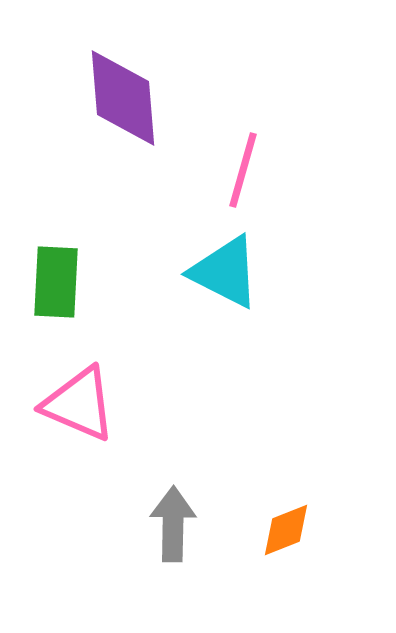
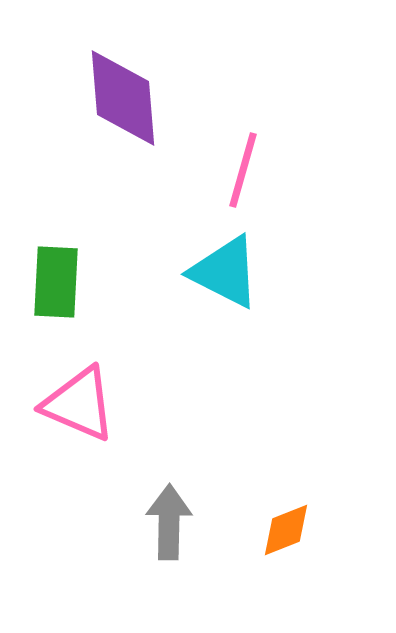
gray arrow: moved 4 px left, 2 px up
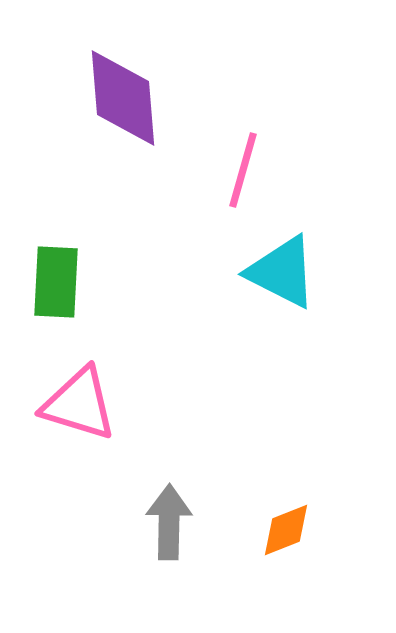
cyan triangle: moved 57 px right
pink triangle: rotated 6 degrees counterclockwise
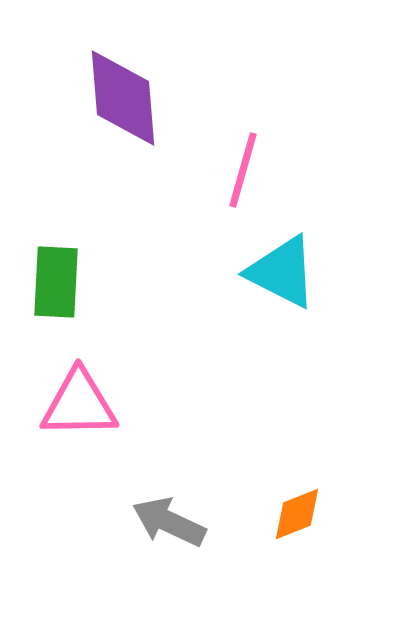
pink triangle: rotated 18 degrees counterclockwise
gray arrow: rotated 66 degrees counterclockwise
orange diamond: moved 11 px right, 16 px up
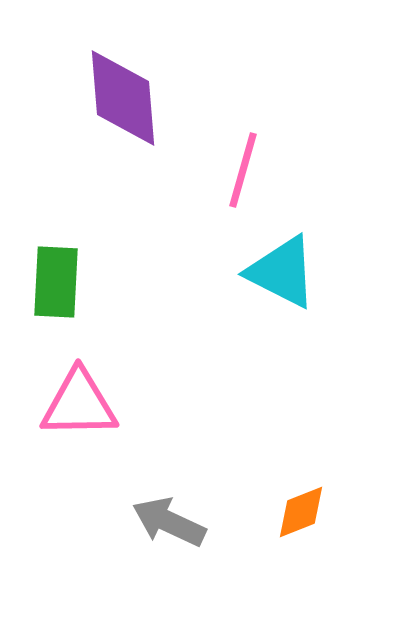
orange diamond: moved 4 px right, 2 px up
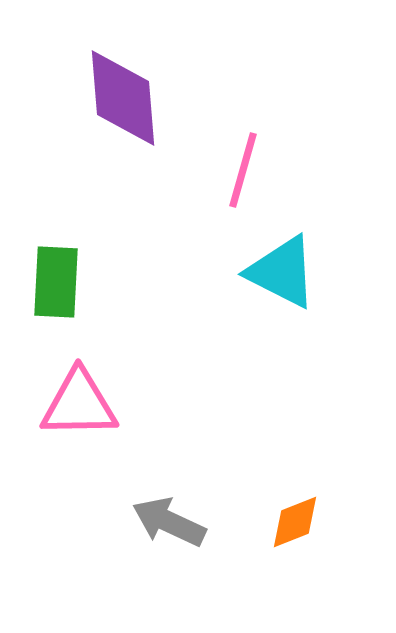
orange diamond: moved 6 px left, 10 px down
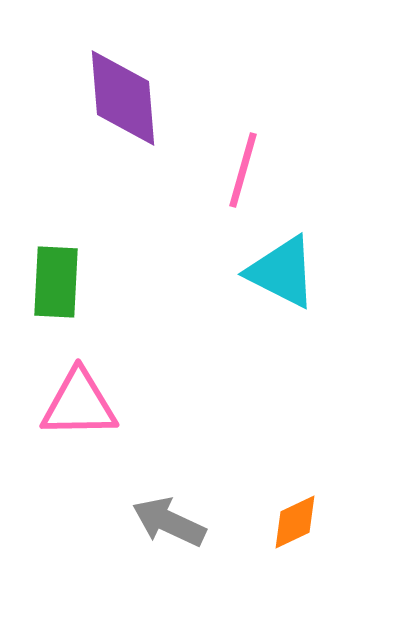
orange diamond: rotated 4 degrees counterclockwise
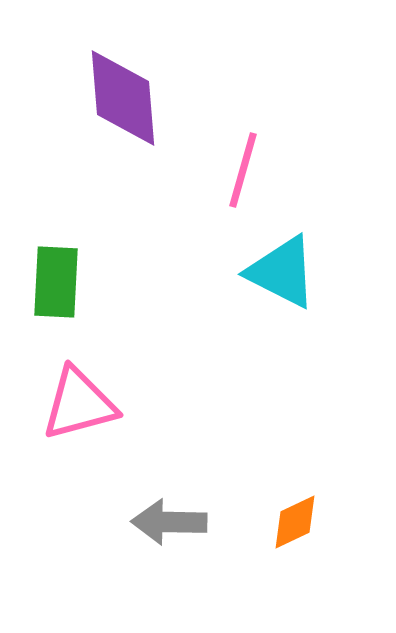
pink triangle: rotated 14 degrees counterclockwise
gray arrow: rotated 24 degrees counterclockwise
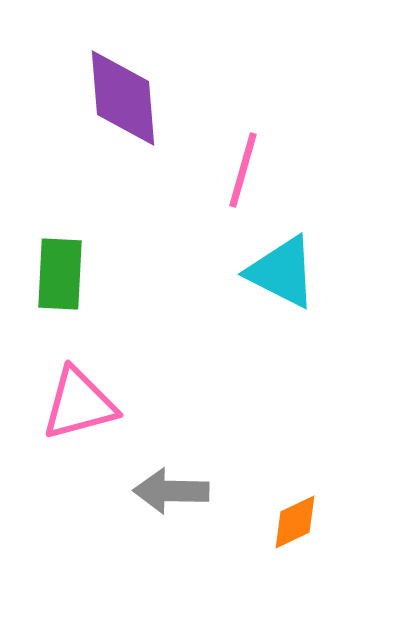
green rectangle: moved 4 px right, 8 px up
gray arrow: moved 2 px right, 31 px up
